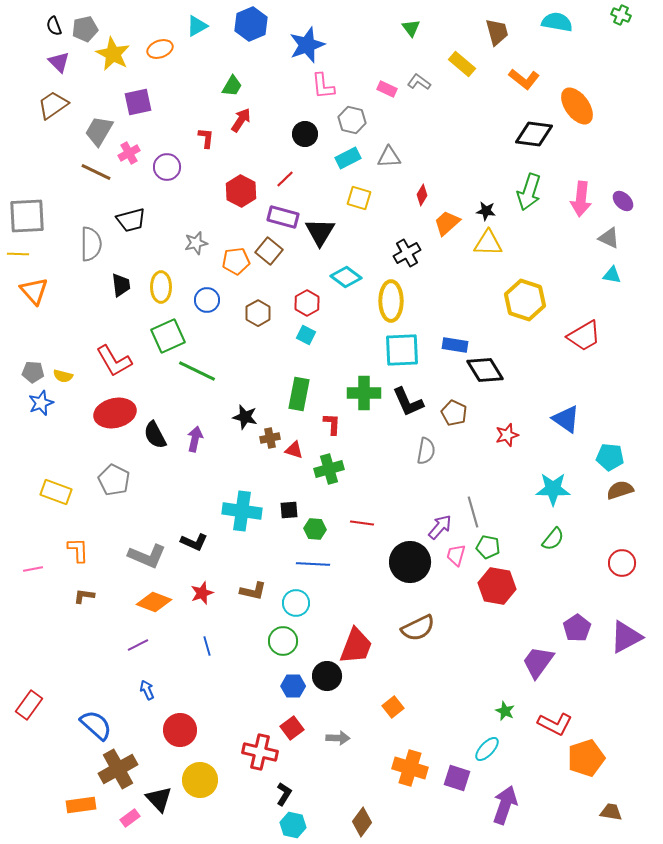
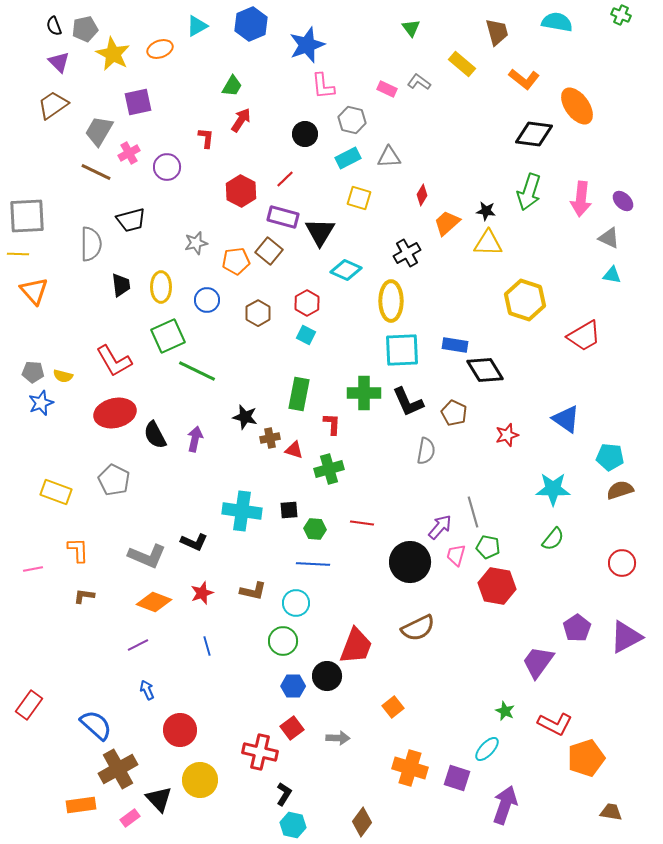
cyan diamond at (346, 277): moved 7 px up; rotated 12 degrees counterclockwise
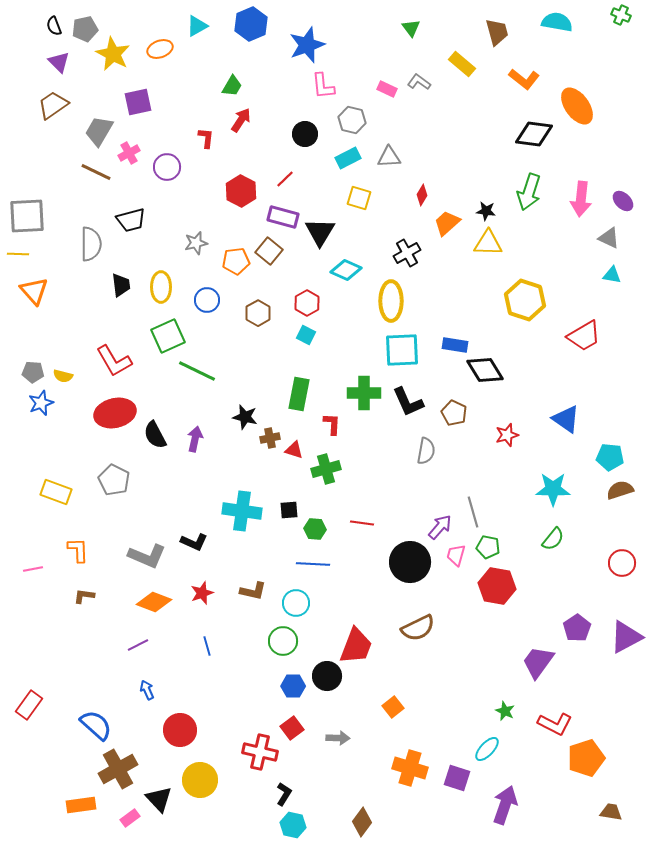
green cross at (329, 469): moved 3 px left
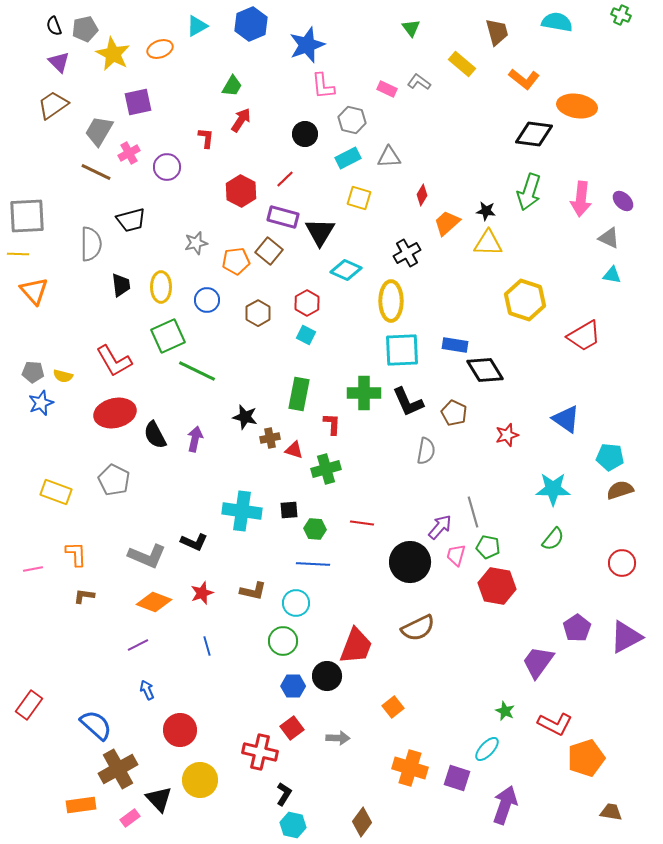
orange ellipse at (577, 106): rotated 45 degrees counterclockwise
orange L-shape at (78, 550): moved 2 px left, 4 px down
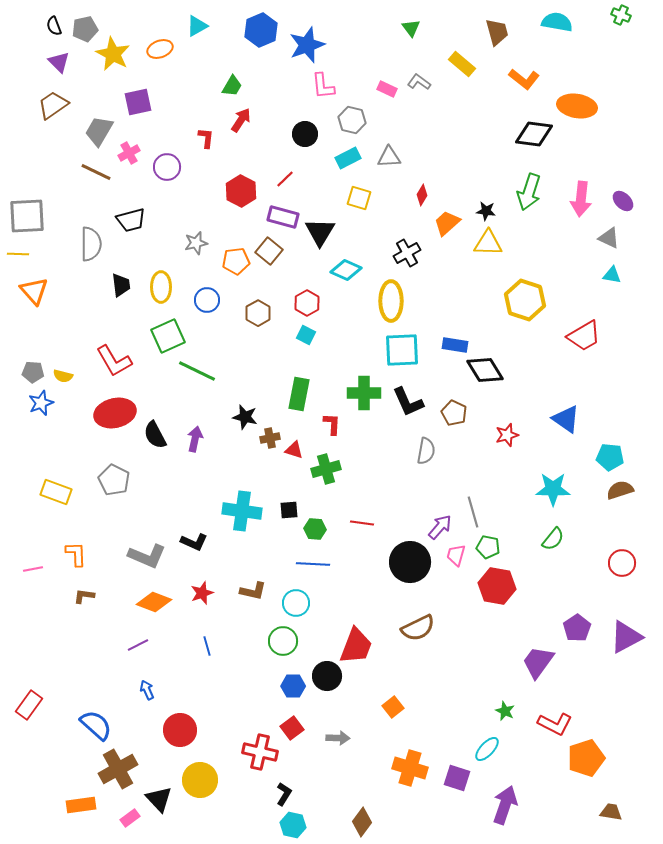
blue hexagon at (251, 24): moved 10 px right, 6 px down
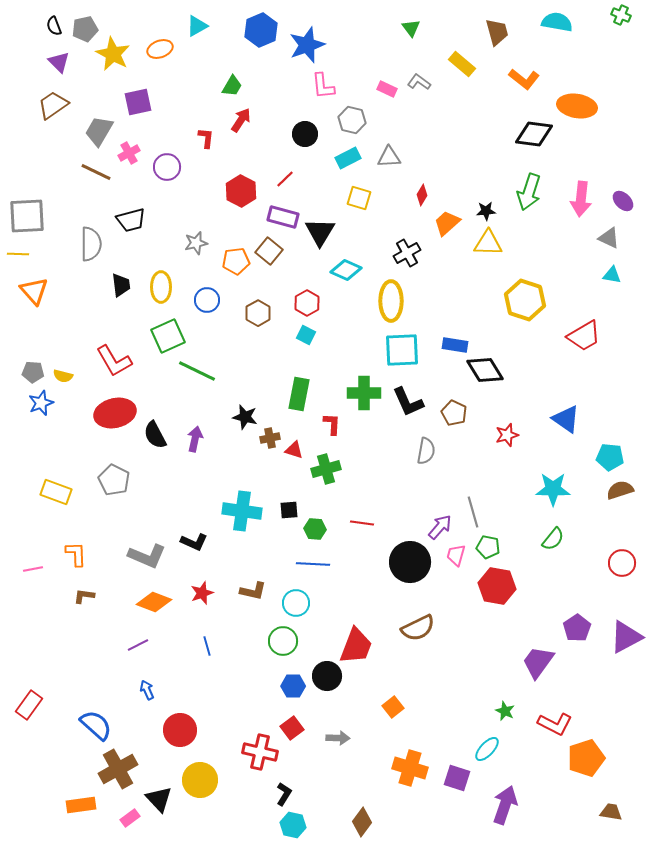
black star at (486, 211): rotated 12 degrees counterclockwise
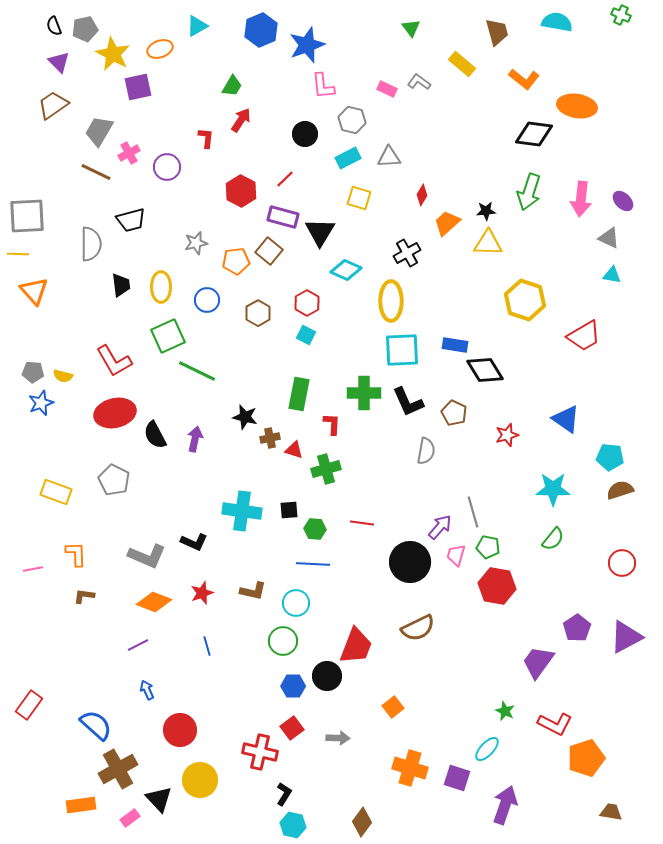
purple square at (138, 102): moved 15 px up
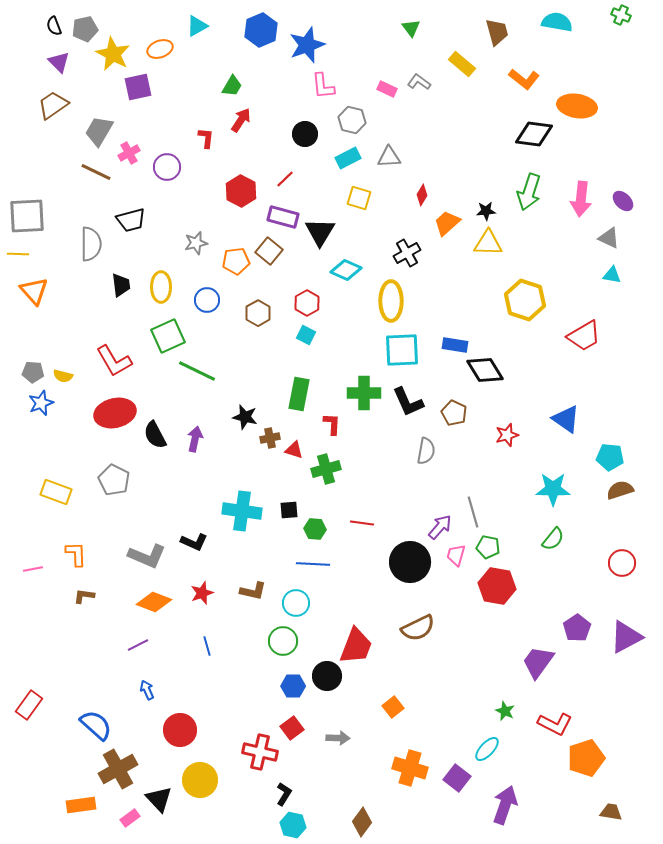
purple square at (457, 778): rotated 20 degrees clockwise
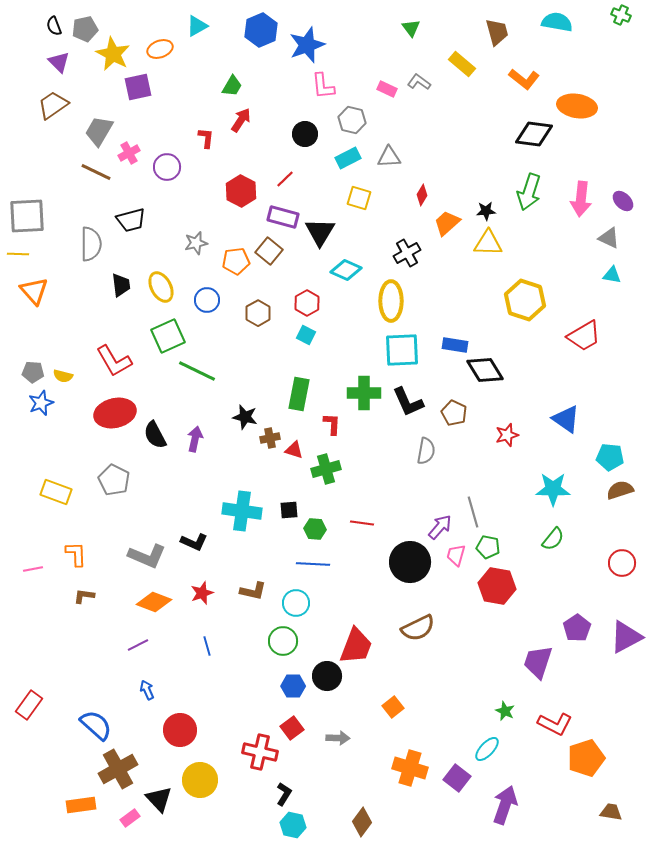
yellow ellipse at (161, 287): rotated 28 degrees counterclockwise
purple trapezoid at (538, 662): rotated 18 degrees counterclockwise
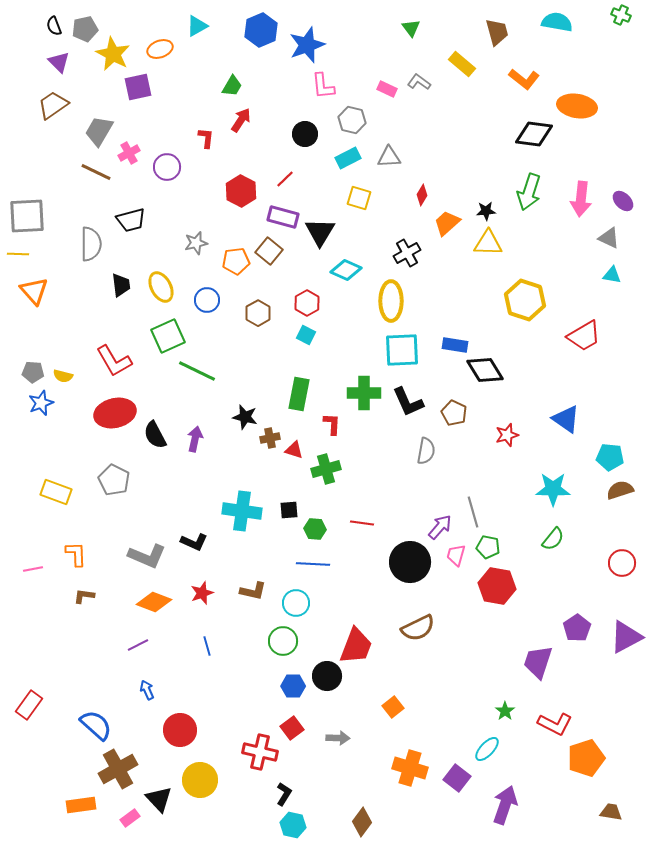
green star at (505, 711): rotated 12 degrees clockwise
